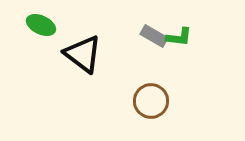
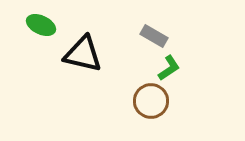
green L-shape: moved 10 px left, 31 px down; rotated 40 degrees counterclockwise
black triangle: rotated 24 degrees counterclockwise
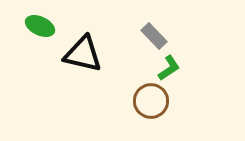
green ellipse: moved 1 px left, 1 px down
gray rectangle: rotated 16 degrees clockwise
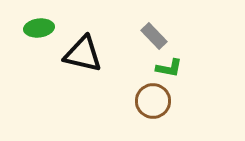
green ellipse: moved 1 px left, 2 px down; rotated 32 degrees counterclockwise
green L-shape: rotated 44 degrees clockwise
brown circle: moved 2 px right
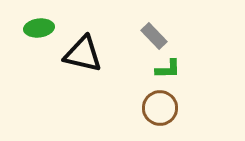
green L-shape: moved 1 px left, 1 px down; rotated 12 degrees counterclockwise
brown circle: moved 7 px right, 7 px down
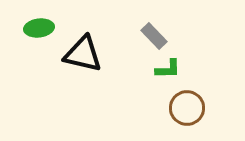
brown circle: moved 27 px right
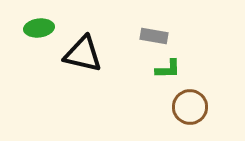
gray rectangle: rotated 36 degrees counterclockwise
brown circle: moved 3 px right, 1 px up
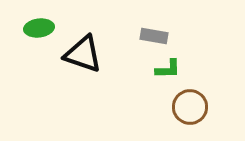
black triangle: rotated 6 degrees clockwise
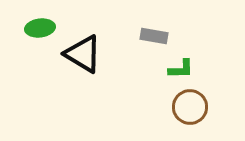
green ellipse: moved 1 px right
black triangle: rotated 12 degrees clockwise
green L-shape: moved 13 px right
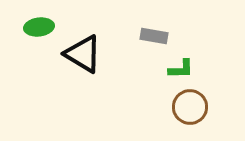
green ellipse: moved 1 px left, 1 px up
